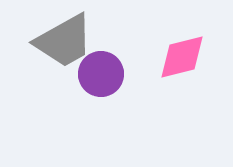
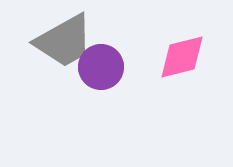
purple circle: moved 7 px up
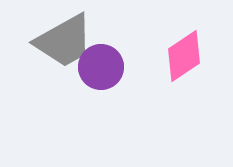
pink diamond: moved 2 px right, 1 px up; rotated 20 degrees counterclockwise
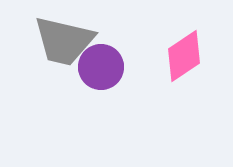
gray trapezoid: rotated 42 degrees clockwise
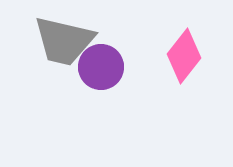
pink diamond: rotated 18 degrees counterclockwise
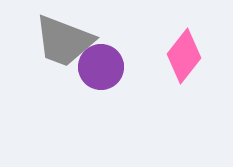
gray trapezoid: rotated 8 degrees clockwise
